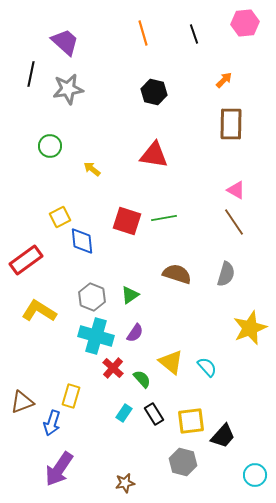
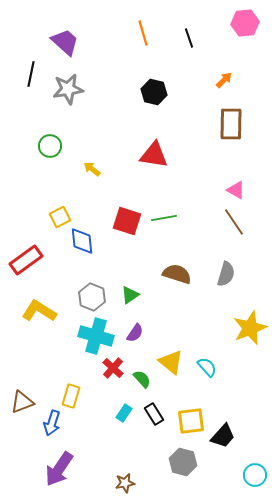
black line at (194, 34): moved 5 px left, 4 px down
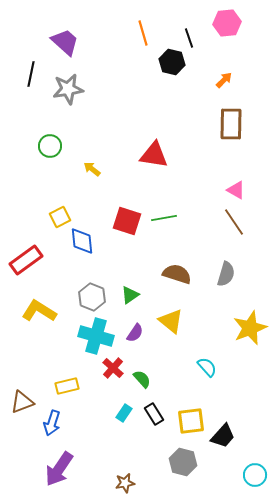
pink hexagon at (245, 23): moved 18 px left
black hexagon at (154, 92): moved 18 px right, 30 px up
yellow triangle at (171, 362): moved 41 px up
yellow rectangle at (71, 396): moved 4 px left, 10 px up; rotated 60 degrees clockwise
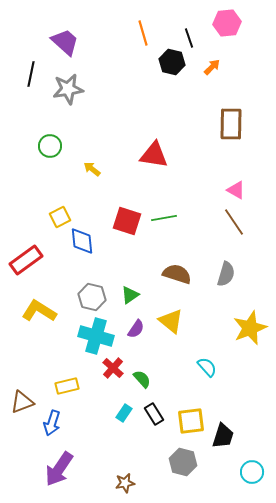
orange arrow at (224, 80): moved 12 px left, 13 px up
gray hexagon at (92, 297): rotated 8 degrees counterclockwise
purple semicircle at (135, 333): moved 1 px right, 4 px up
black trapezoid at (223, 436): rotated 24 degrees counterclockwise
cyan circle at (255, 475): moved 3 px left, 3 px up
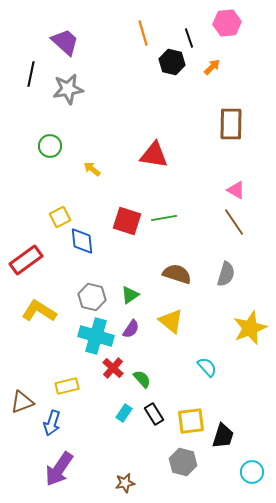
purple semicircle at (136, 329): moved 5 px left
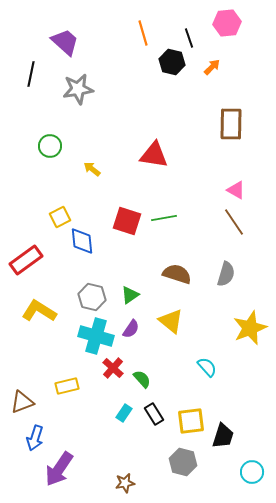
gray star at (68, 89): moved 10 px right
blue arrow at (52, 423): moved 17 px left, 15 px down
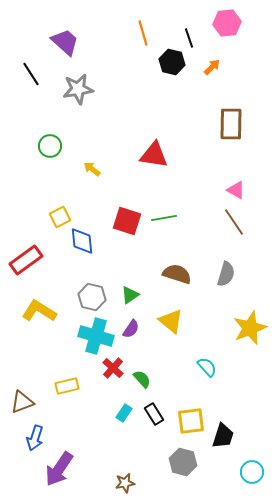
black line at (31, 74): rotated 45 degrees counterclockwise
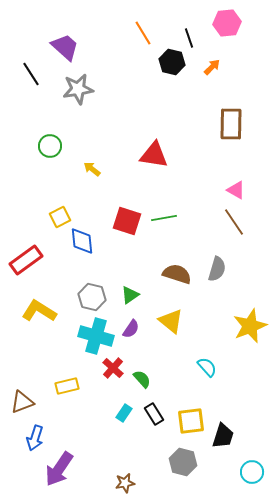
orange line at (143, 33): rotated 15 degrees counterclockwise
purple trapezoid at (65, 42): moved 5 px down
gray semicircle at (226, 274): moved 9 px left, 5 px up
yellow star at (250, 328): moved 2 px up
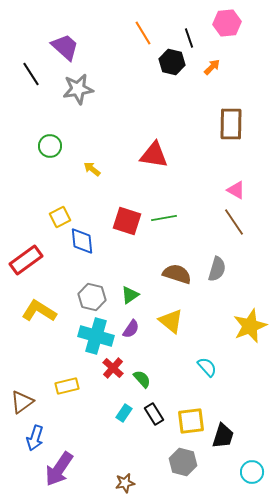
brown triangle at (22, 402): rotated 15 degrees counterclockwise
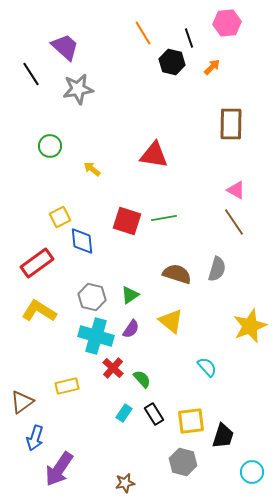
red rectangle at (26, 260): moved 11 px right, 3 px down
